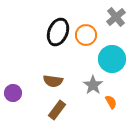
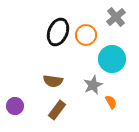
gray star: rotated 12 degrees clockwise
purple circle: moved 2 px right, 13 px down
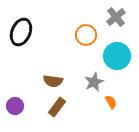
black ellipse: moved 37 px left
cyan circle: moved 5 px right, 3 px up
gray star: moved 1 px right, 3 px up
brown rectangle: moved 3 px up
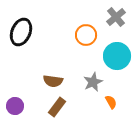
gray star: moved 1 px left
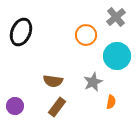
orange semicircle: rotated 40 degrees clockwise
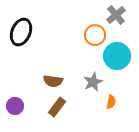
gray cross: moved 2 px up
orange circle: moved 9 px right
